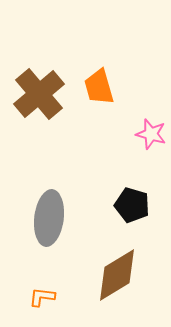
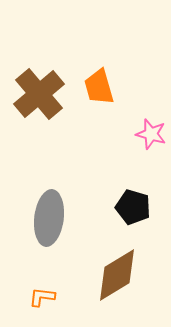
black pentagon: moved 1 px right, 2 px down
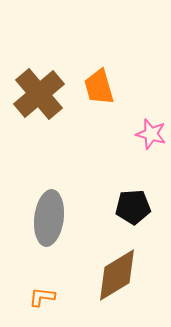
black pentagon: rotated 20 degrees counterclockwise
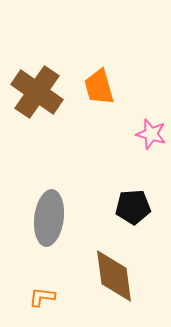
brown cross: moved 2 px left, 2 px up; rotated 15 degrees counterclockwise
brown diamond: moved 3 px left, 1 px down; rotated 66 degrees counterclockwise
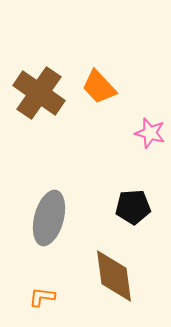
orange trapezoid: rotated 27 degrees counterclockwise
brown cross: moved 2 px right, 1 px down
pink star: moved 1 px left, 1 px up
gray ellipse: rotated 8 degrees clockwise
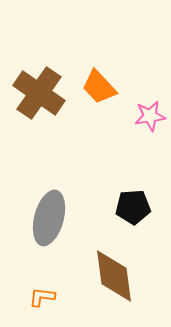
pink star: moved 17 px up; rotated 24 degrees counterclockwise
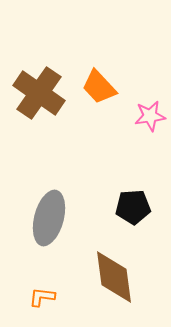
brown diamond: moved 1 px down
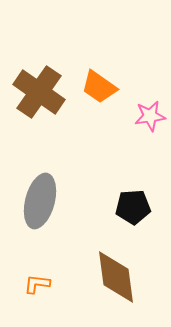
orange trapezoid: rotated 12 degrees counterclockwise
brown cross: moved 1 px up
gray ellipse: moved 9 px left, 17 px up
brown diamond: moved 2 px right
orange L-shape: moved 5 px left, 13 px up
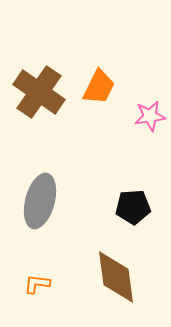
orange trapezoid: rotated 99 degrees counterclockwise
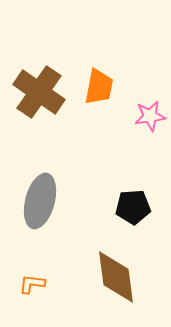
orange trapezoid: rotated 15 degrees counterclockwise
orange L-shape: moved 5 px left
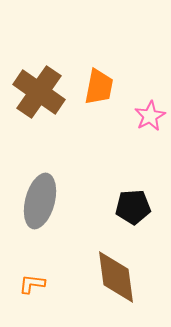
pink star: rotated 20 degrees counterclockwise
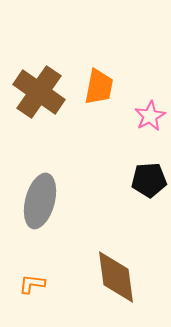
black pentagon: moved 16 px right, 27 px up
